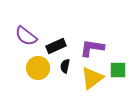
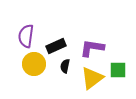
purple semicircle: rotated 60 degrees clockwise
yellow circle: moved 4 px left, 4 px up
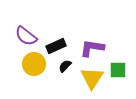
purple semicircle: rotated 60 degrees counterclockwise
black semicircle: rotated 32 degrees clockwise
yellow triangle: rotated 20 degrees counterclockwise
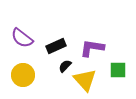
purple semicircle: moved 4 px left, 2 px down
yellow circle: moved 11 px left, 11 px down
yellow triangle: moved 7 px left, 2 px down; rotated 15 degrees counterclockwise
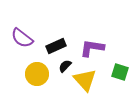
green square: moved 2 px right, 2 px down; rotated 18 degrees clockwise
yellow circle: moved 14 px right, 1 px up
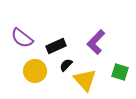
purple L-shape: moved 4 px right, 6 px up; rotated 55 degrees counterclockwise
black semicircle: moved 1 px right, 1 px up
yellow circle: moved 2 px left, 3 px up
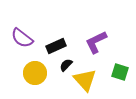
purple L-shape: rotated 20 degrees clockwise
yellow circle: moved 2 px down
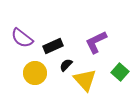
black rectangle: moved 3 px left
green square: rotated 24 degrees clockwise
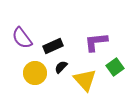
purple semicircle: rotated 15 degrees clockwise
purple L-shape: rotated 20 degrees clockwise
black semicircle: moved 5 px left, 2 px down
green square: moved 5 px left, 5 px up; rotated 12 degrees clockwise
